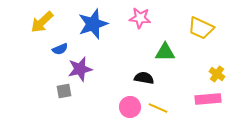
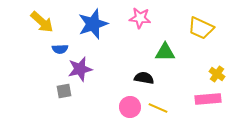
yellow arrow: rotated 95 degrees counterclockwise
blue semicircle: rotated 21 degrees clockwise
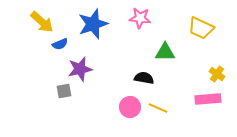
blue semicircle: moved 5 px up; rotated 21 degrees counterclockwise
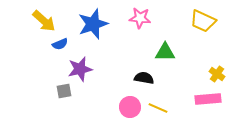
yellow arrow: moved 2 px right, 1 px up
yellow trapezoid: moved 2 px right, 7 px up
